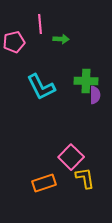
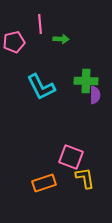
pink square: rotated 25 degrees counterclockwise
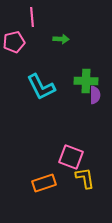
pink line: moved 8 px left, 7 px up
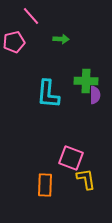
pink line: moved 1 px left, 1 px up; rotated 36 degrees counterclockwise
cyan L-shape: moved 7 px right, 7 px down; rotated 32 degrees clockwise
pink square: moved 1 px down
yellow L-shape: moved 1 px right, 1 px down
orange rectangle: moved 1 px right, 2 px down; rotated 70 degrees counterclockwise
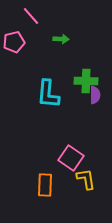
pink square: rotated 15 degrees clockwise
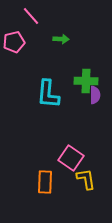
orange rectangle: moved 3 px up
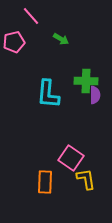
green arrow: rotated 28 degrees clockwise
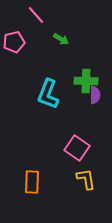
pink line: moved 5 px right, 1 px up
cyan L-shape: rotated 16 degrees clockwise
pink square: moved 6 px right, 10 px up
orange rectangle: moved 13 px left
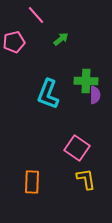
green arrow: rotated 70 degrees counterclockwise
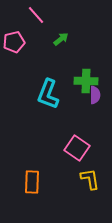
yellow L-shape: moved 4 px right
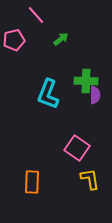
pink pentagon: moved 2 px up
